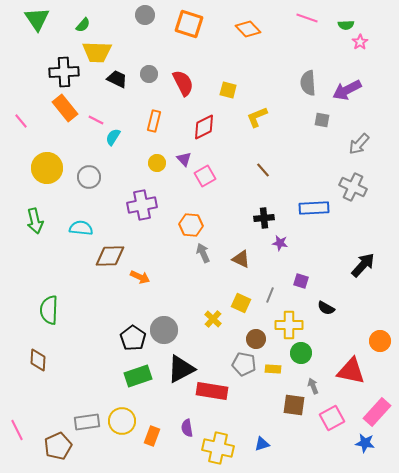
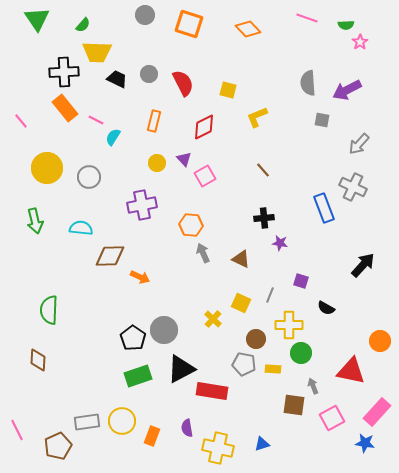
blue rectangle at (314, 208): moved 10 px right; rotated 72 degrees clockwise
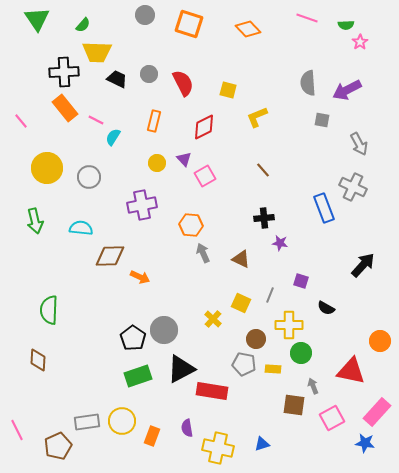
gray arrow at (359, 144): rotated 70 degrees counterclockwise
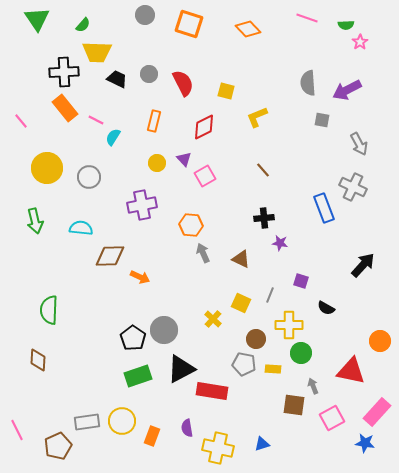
yellow square at (228, 90): moved 2 px left, 1 px down
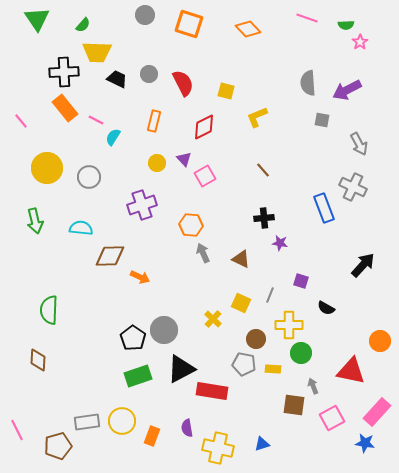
purple cross at (142, 205): rotated 8 degrees counterclockwise
brown pentagon at (58, 446): rotated 8 degrees clockwise
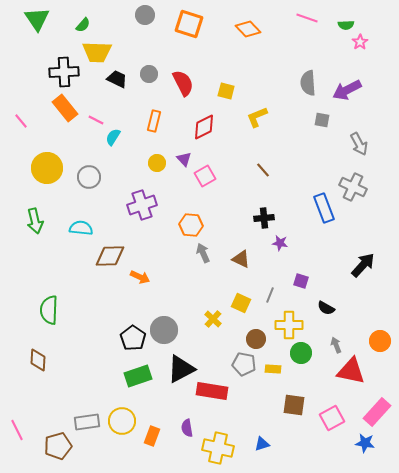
gray arrow at (313, 386): moved 23 px right, 41 px up
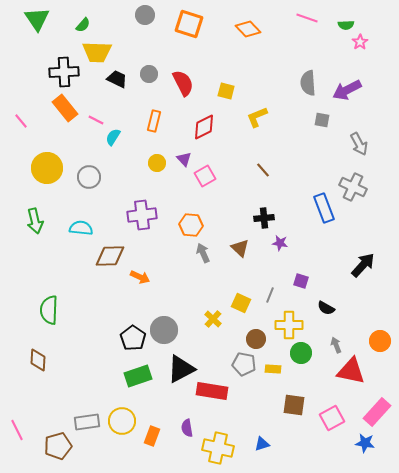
purple cross at (142, 205): moved 10 px down; rotated 12 degrees clockwise
brown triangle at (241, 259): moved 1 px left, 11 px up; rotated 18 degrees clockwise
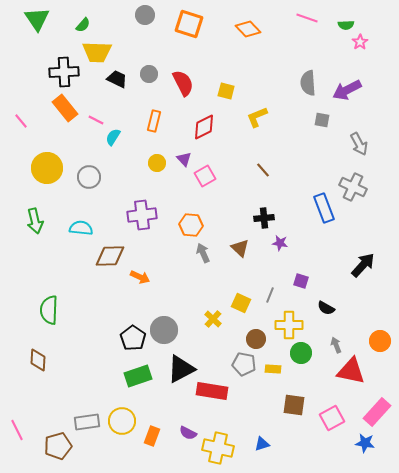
purple semicircle at (187, 428): moved 1 px right, 5 px down; rotated 54 degrees counterclockwise
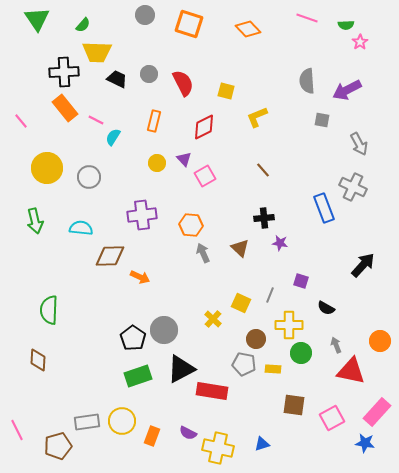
gray semicircle at (308, 83): moved 1 px left, 2 px up
